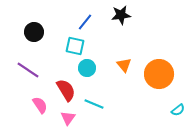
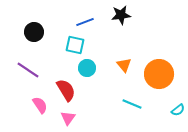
blue line: rotated 30 degrees clockwise
cyan square: moved 1 px up
cyan line: moved 38 px right
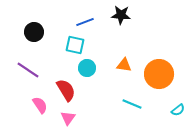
black star: rotated 12 degrees clockwise
orange triangle: rotated 42 degrees counterclockwise
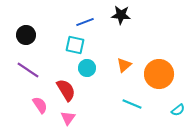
black circle: moved 8 px left, 3 px down
orange triangle: rotated 49 degrees counterclockwise
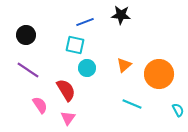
cyan semicircle: rotated 80 degrees counterclockwise
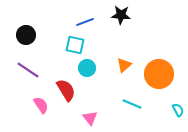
pink semicircle: moved 1 px right
pink triangle: moved 22 px right; rotated 14 degrees counterclockwise
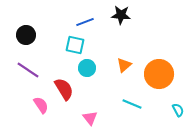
red semicircle: moved 2 px left, 1 px up
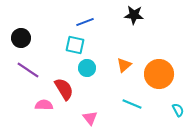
black star: moved 13 px right
black circle: moved 5 px left, 3 px down
pink semicircle: moved 3 px right; rotated 54 degrees counterclockwise
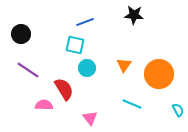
black circle: moved 4 px up
orange triangle: rotated 14 degrees counterclockwise
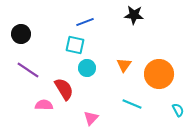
pink triangle: moved 1 px right; rotated 21 degrees clockwise
